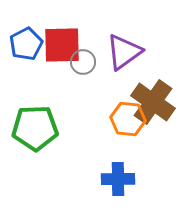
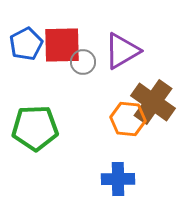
purple triangle: moved 2 px left, 1 px up; rotated 6 degrees clockwise
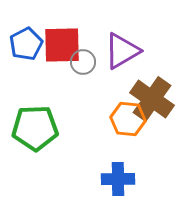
brown cross: moved 1 px left, 3 px up
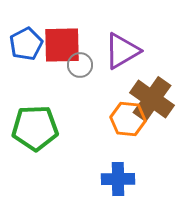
gray circle: moved 3 px left, 3 px down
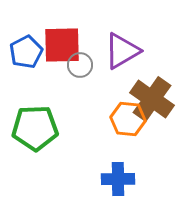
blue pentagon: moved 8 px down
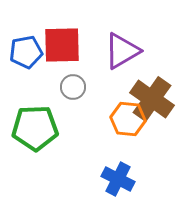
blue pentagon: rotated 16 degrees clockwise
gray circle: moved 7 px left, 22 px down
blue cross: rotated 28 degrees clockwise
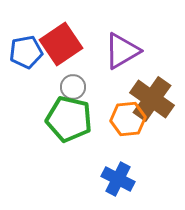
red square: moved 1 px left, 1 px up; rotated 33 degrees counterclockwise
orange hexagon: rotated 12 degrees counterclockwise
green pentagon: moved 34 px right, 9 px up; rotated 15 degrees clockwise
